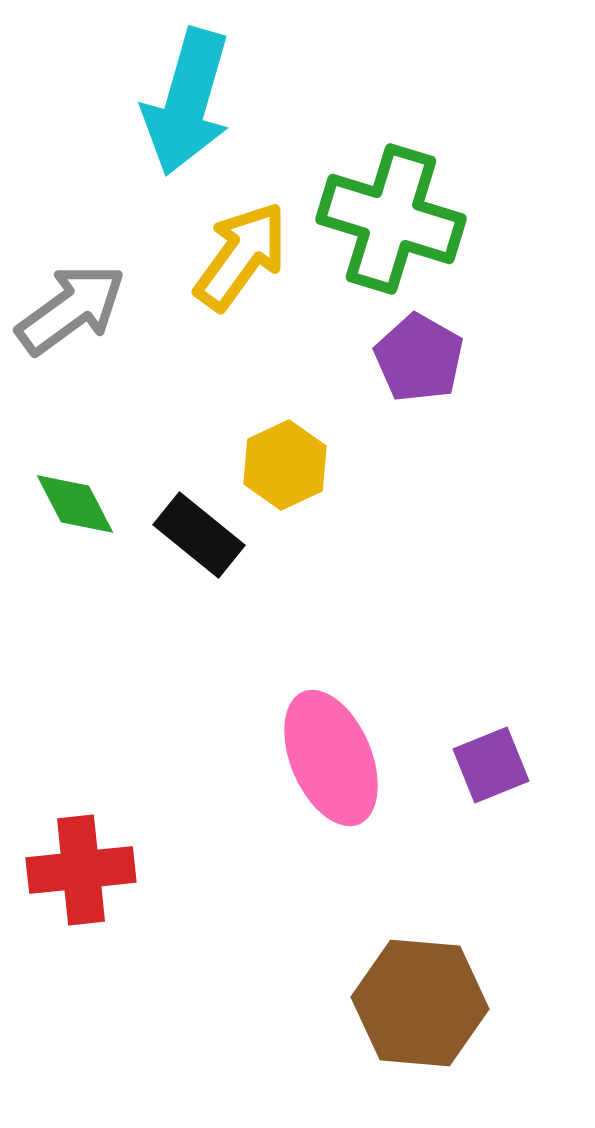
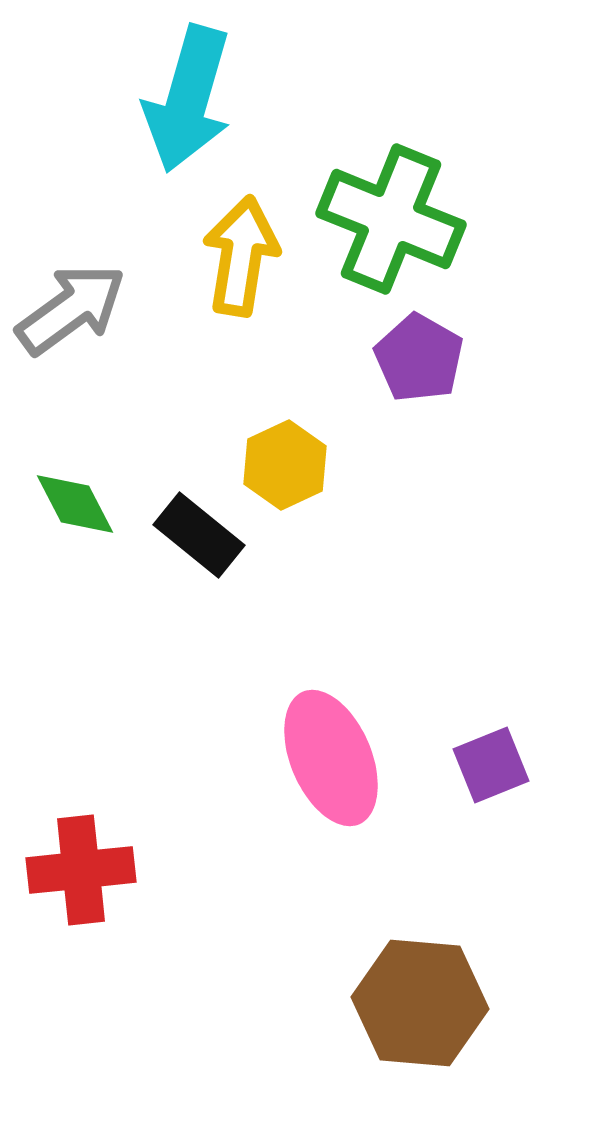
cyan arrow: moved 1 px right, 3 px up
green cross: rotated 5 degrees clockwise
yellow arrow: rotated 27 degrees counterclockwise
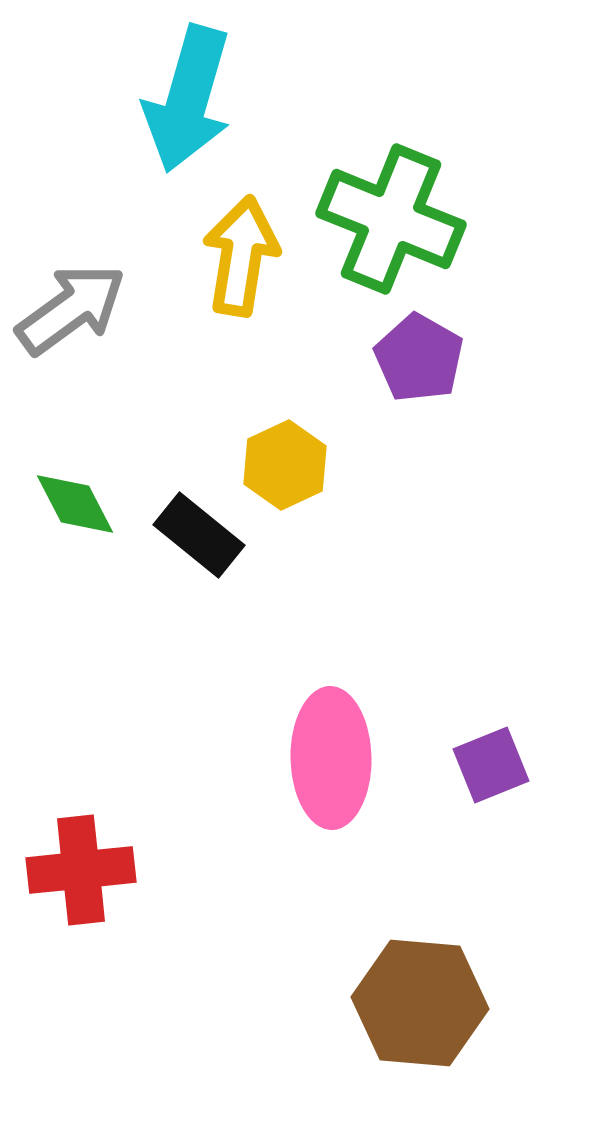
pink ellipse: rotated 22 degrees clockwise
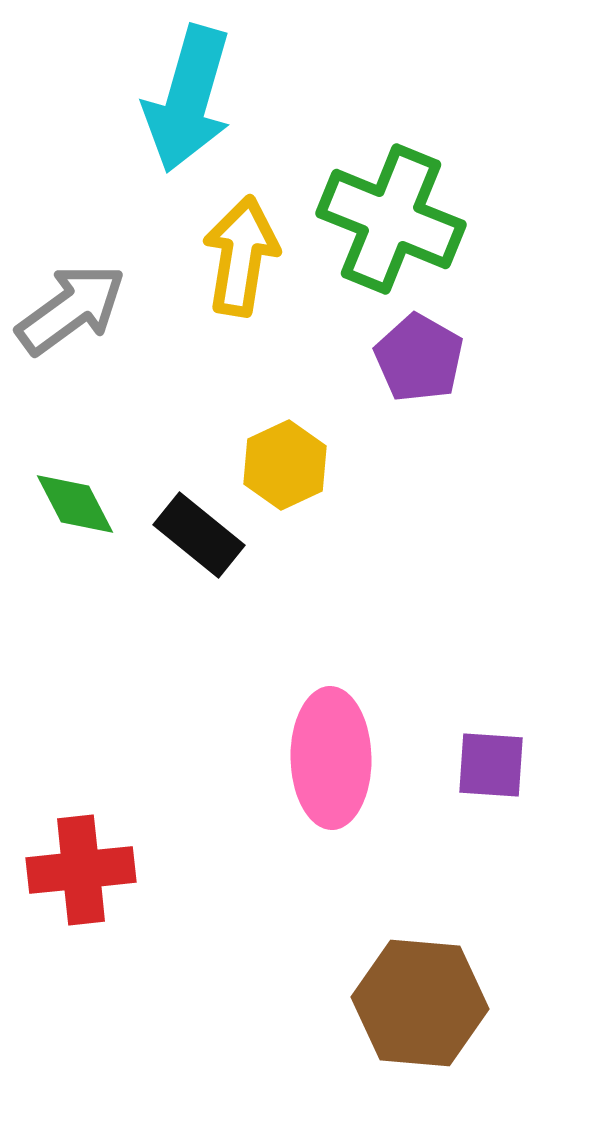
purple square: rotated 26 degrees clockwise
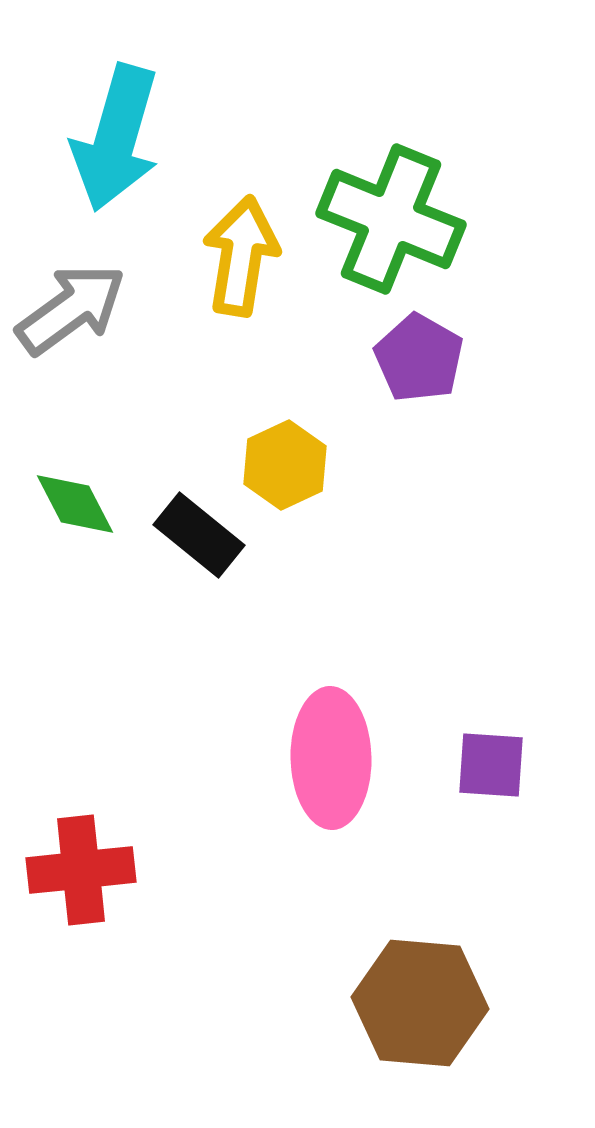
cyan arrow: moved 72 px left, 39 px down
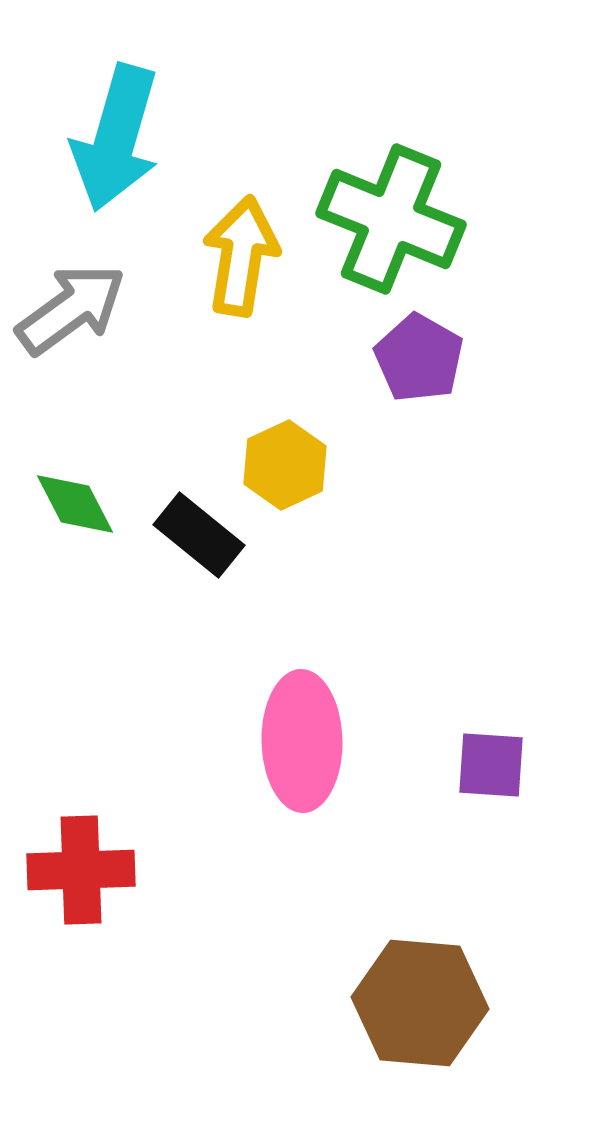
pink ellipse: moved 29 px left, 17 px up
red cross: rotated 4 degrees clockwise
